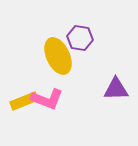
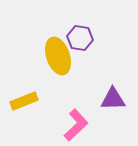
yellow ellipse: rotated 6 degrees clockwise
purple triangle: moved 3 px left, 10 px down
pink L-shape: moved 29 px right, 26 px down; rotated 64 degrees counterclockwise
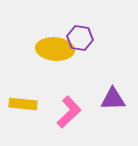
yellow ellipse: moved 3 px left, 7 px up; rotated 66 degrees counterclockwise
yellow rectangle: moved 1 px left, 3 px down; rotated 28 degrees clockwise
pink L-shape: moved 7 px left, 13 px up
